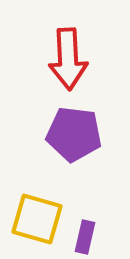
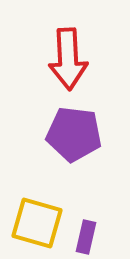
yellow square: moved 4 px down
purple rectangle: moved 1 px right
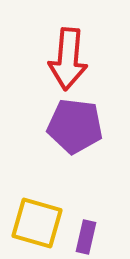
red arrow: rotated 8 degrees clockwise
purple pentagon: moved 1 px right, 8 px up
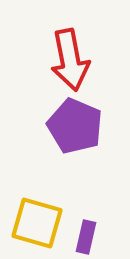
red arrow: moved 2 px right, 1 px down; rotated 16 degrees counterclockwise
purple pentagon: rotated 16 degrees clockwise
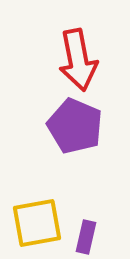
red arrow: moved 8 px right
yellow square: rotated 26 degrees counterclockwise
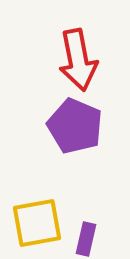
purple rectangle: moved 2 px down
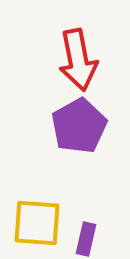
purple pentagon: moved 4 px right; rotated 20 degrees clockwise
yellow square: rotated 14 degrees clockwise
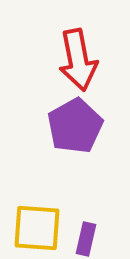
purple pentagon: moved 4 px left
yellow square: moved 5 px down
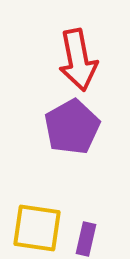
purple pentagon: moved 3 px left, 1 px down
yellow square: rotated 4 degrees clockwise
